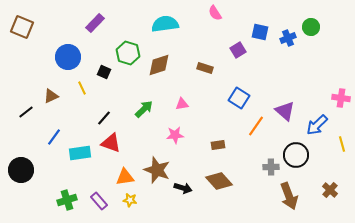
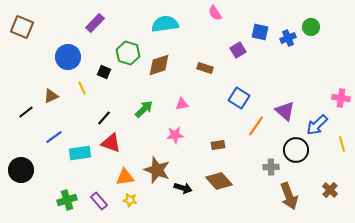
blue line at (54, 137): rotated 18 degrees clockwise
black circle at (296, 155): moved 5 px up
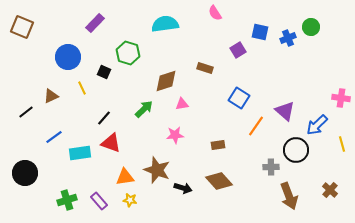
brown diamond at (159, 65): moved 7 px right, 16 px down
black circle at (21, 170): moved 4 px right, 3 px down
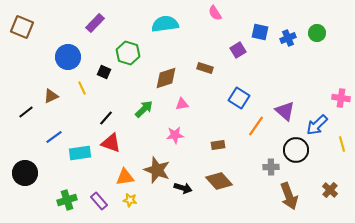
green circle at (311, 27): moved 6 px right, 6 px down
brown diamond at (166, 81): moved 3 px up
black line at (104, 118): moved 2 px right
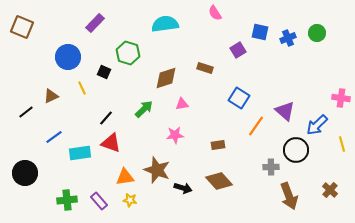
green cross at (67, 200): rotated 12 degrees clockwise
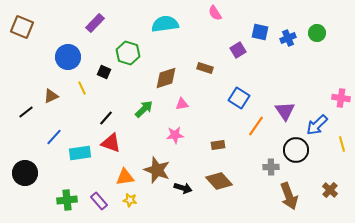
purple triangle at (285, 111): rotated 15 degrees clockwise
blue line at (54, 137): rotated 12 degrees counterclockwise
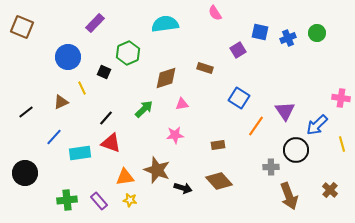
green hexagon at (128, 53): rotated 20 degrees clockwise
brown triangle at (51, 96): moved 10 px right, 6 px down
